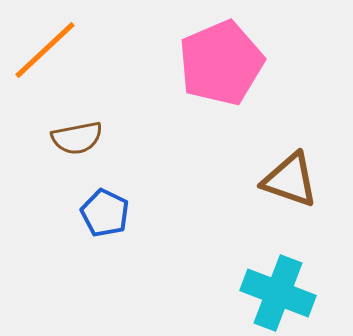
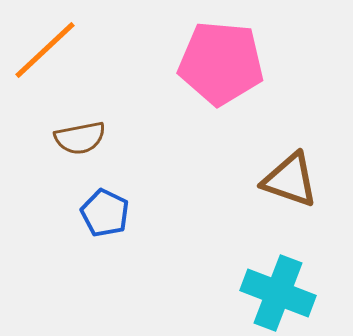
pink pentagon: rotated 28 degrees clockwise
brown semicircle: moved 3 px right
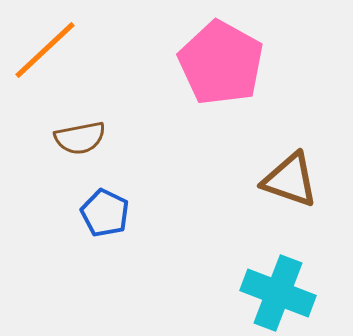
pink pentagon: rotated 24 degrees clockwise
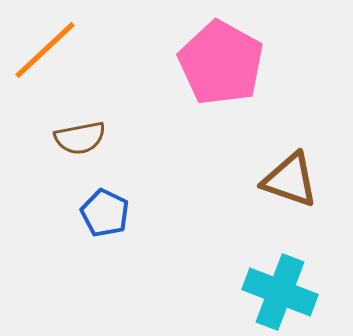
cyan cross: moved 2 px right, 1 px up
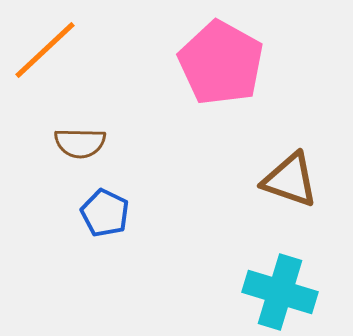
brown semicircle: moved 5 px down; rotated 12 degrees clockwise
cyan cross: rotated 4 degrees counterclockwise
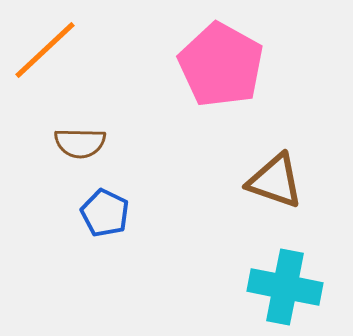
pink pentagon: moved 2 px down
brown triangle: moved 15 px left, 1 px down
cyan cross: moved 5 px right, 5 px up; rotated 6 degrees counterclockwise
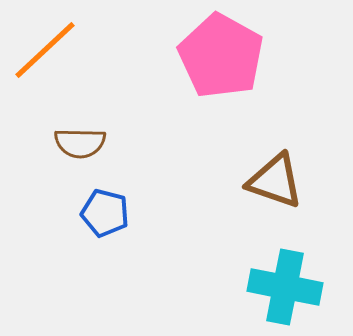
pink pentagon: moved 9 px up
blue pentagon: rotated 12 degrees counterclockwise
